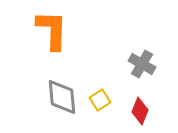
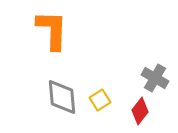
gray cross: moved 13 px right, 14 px down
red diamond: rotated 16 degrees clockwise
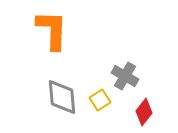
gray cross: moved 30 px left, 2 px up
red diamond: moved 4 px right, 1 px down
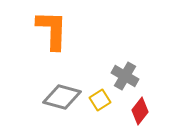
gray diamond: rotated 69 degrees counterclockwise
red diamond: moved 4 px left, 1 px up
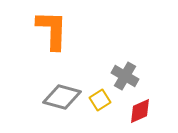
red diamond: rotated 28 degrees clockwise
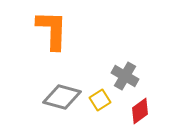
red diamond: rotated 12 degrees counterclockwise
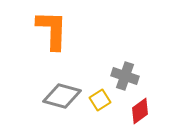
gray cross: rotated 12 degrees counterclockwise
gray diamond: moved 1 px up
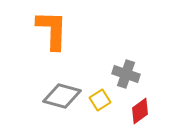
gray cross: moved 1 px right, 2 px up
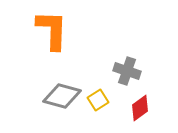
gray cross: moved 1 px right, 3 px up
yellow square: moved 2 px left
red diamond: moved 3 px up
